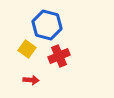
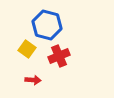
red arrow: moved 2 px right
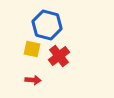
yellow square: moved 5 px right; rotated 24 degrees counterclockwise
red cross: rotated 15 degrees counterclockwise
